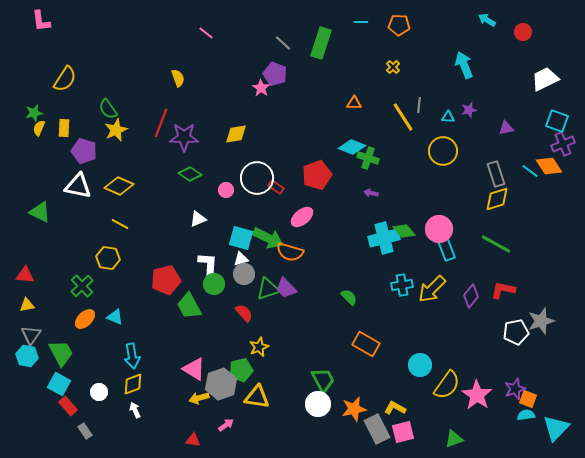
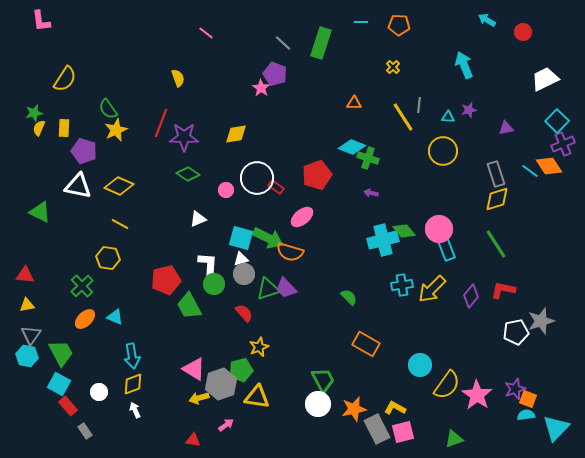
cyan square at (557, 121): rotated 25 degrees clockwise
green diamond at (190, 174): moved 2 px left
cyan cross at (384, 238): moved 1 px left, 2 px down
green line at (496, 244): rotated 28 degrees clockwise
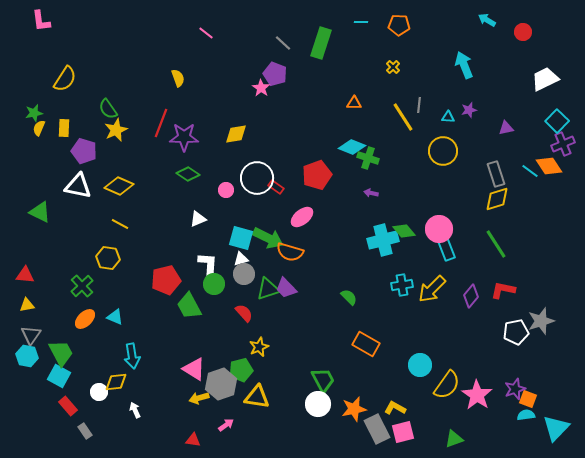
cyan square at (59, 384): moved 8 px up
yellow diamond at (133, 384): moved 17 px left, 2 px up; rotated 15 degrees clockwise
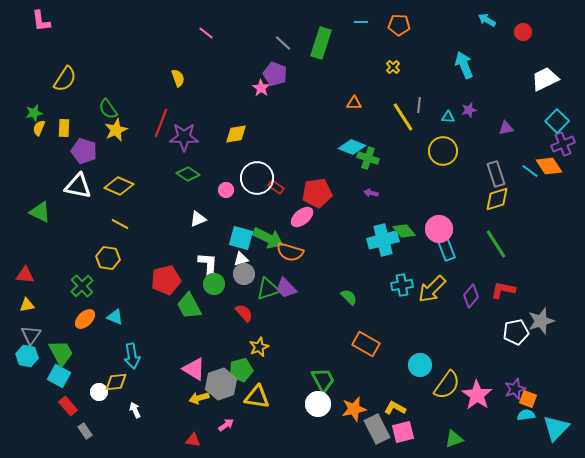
red pentagon at (317, 175): moved 18 px down; rotated 12 degrees clockwise
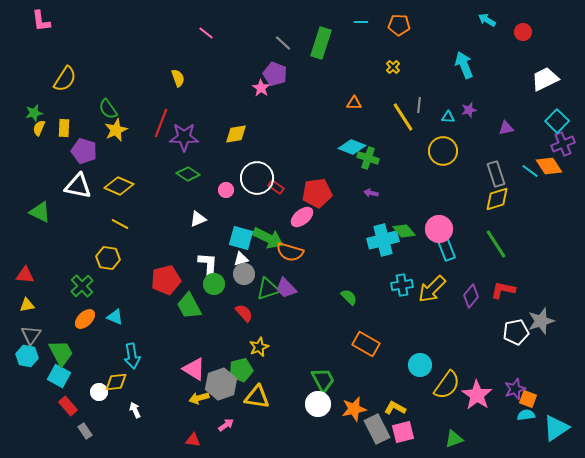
cyan triangle at (556, 428): rotated 12 degrees clockwise
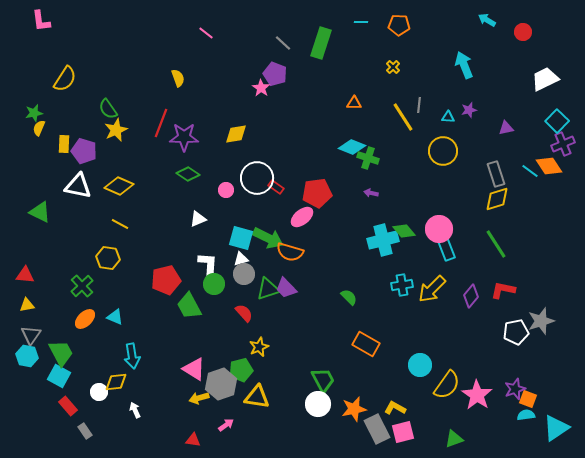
yellow rectangle at (64, 128): moved 16 px down
